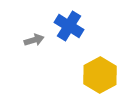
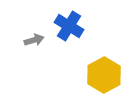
yellow hexagon: moved 4 px right
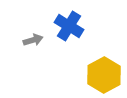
gray arrow: moved 1 px left
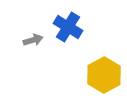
blue cross: moved 1 px left, 1 px down
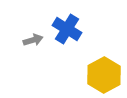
blue cross: moved 1 px left, 2 px down
